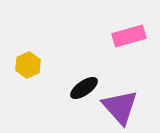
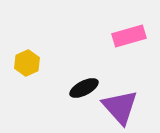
yellow hexagon: moved 1 px left, 2 px up
black ellipse: rotated 8 degrees clockwise
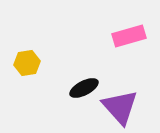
yellow hexagon: rotated 15 degrees clockwise
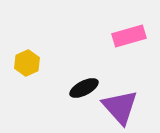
yellow hexagon: rotated 15 degrees counterclockwise
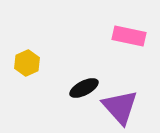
pink rectangle: rotated 28 degrees clockwise
